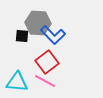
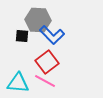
gray hexagon: moved 3 px up
blue L-shape: moved 1 px left
cyan triangle: moved 1 px right, 1 px down
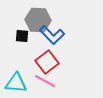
cyan triangle: moved 2 px left
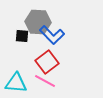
gray hexagon: moved 2 px down
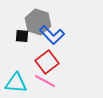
gray hexagon: rotated 15 degrees clockwise
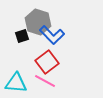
black square: rotated 24 degrees counterclockwise
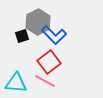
gray hexagon: rotated 15 degrees clockwise
blue L-shape: moved 2 px right
red square: moved 2 px right
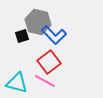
gray hexagon: rotated 20 degrees counterclockwise
cyan triangle: moved 1 px right; rotated 10 degrees clockwise
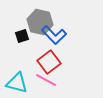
gray hexagon: moved 2 px right
pink line: moved 1 px right, 1 px up
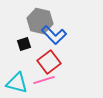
gray hexagon: moved 1 px up
black square: moved 2 px right, 8 px down
pink line: moved 2 px left; rotated 45 degrees counterclockwise
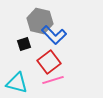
pink line: moved 9 px right
